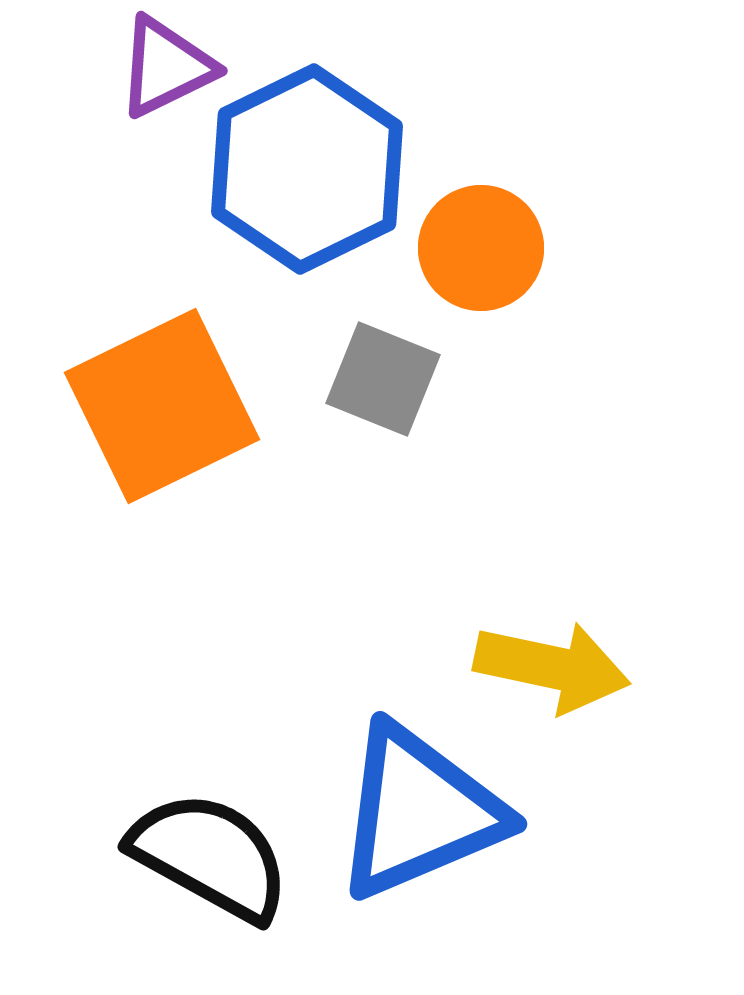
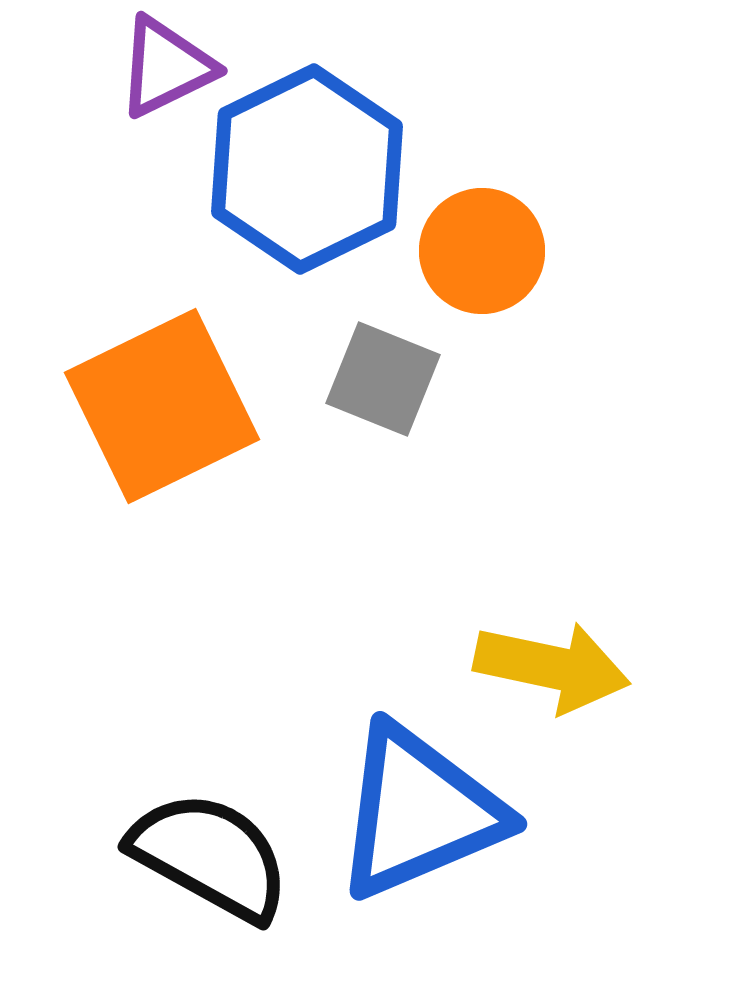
orange circle: moved 1 px right, 3 px down
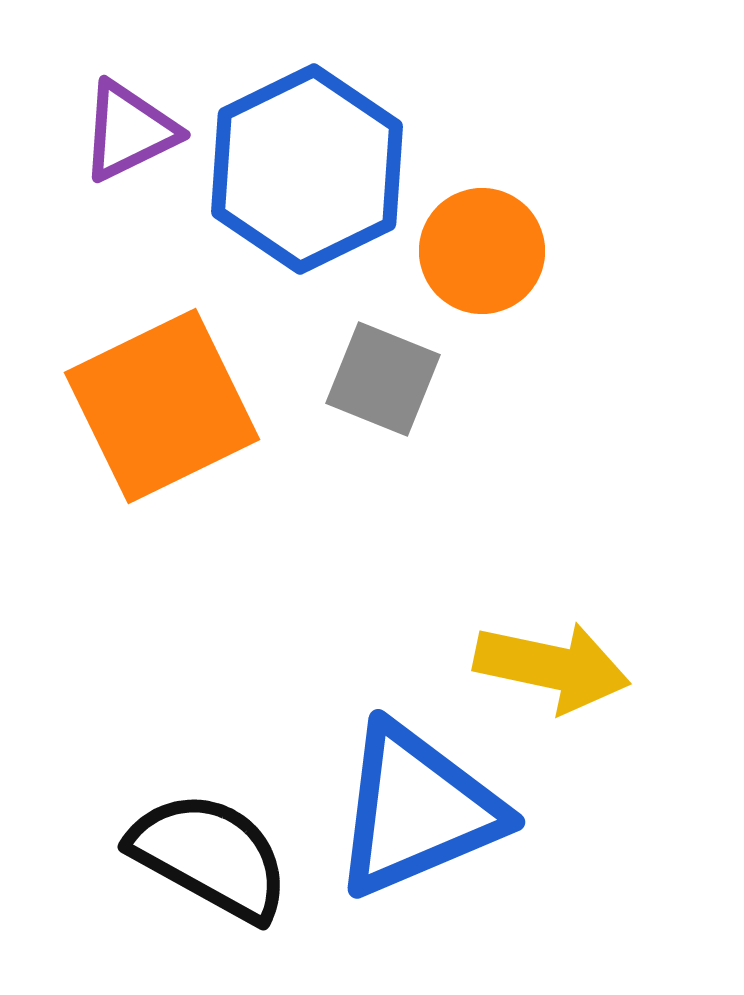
purple triangle: moved 37 px left, 64 px down
blue triangle: moved 2 px left, 2 px up
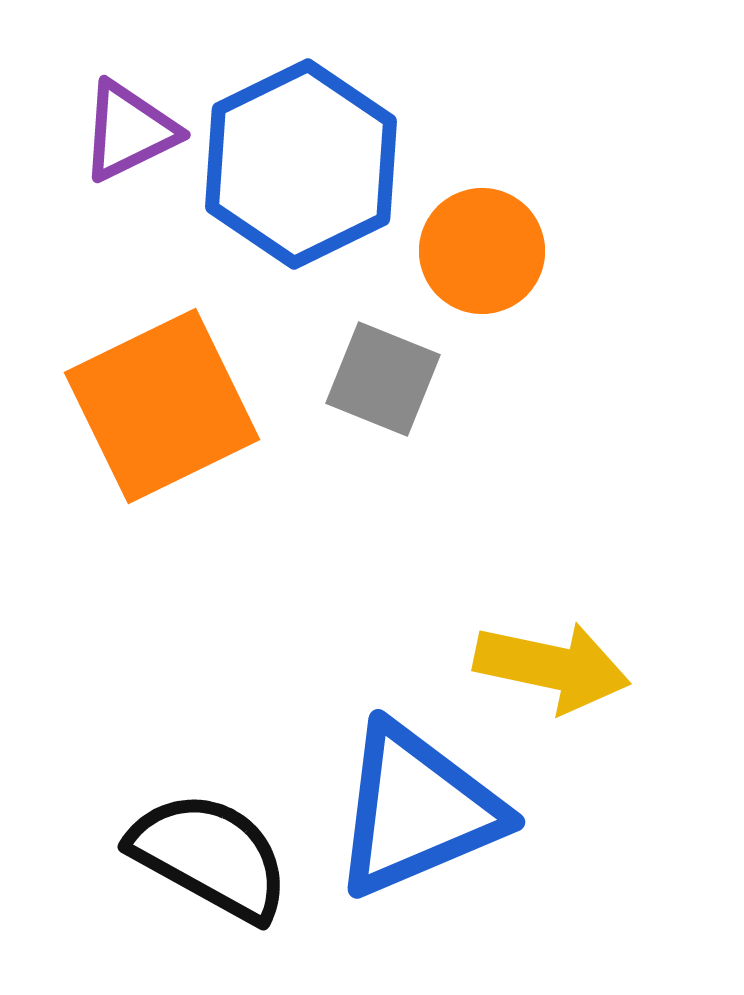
blue hexagon: moved 6 px left, 5 px up
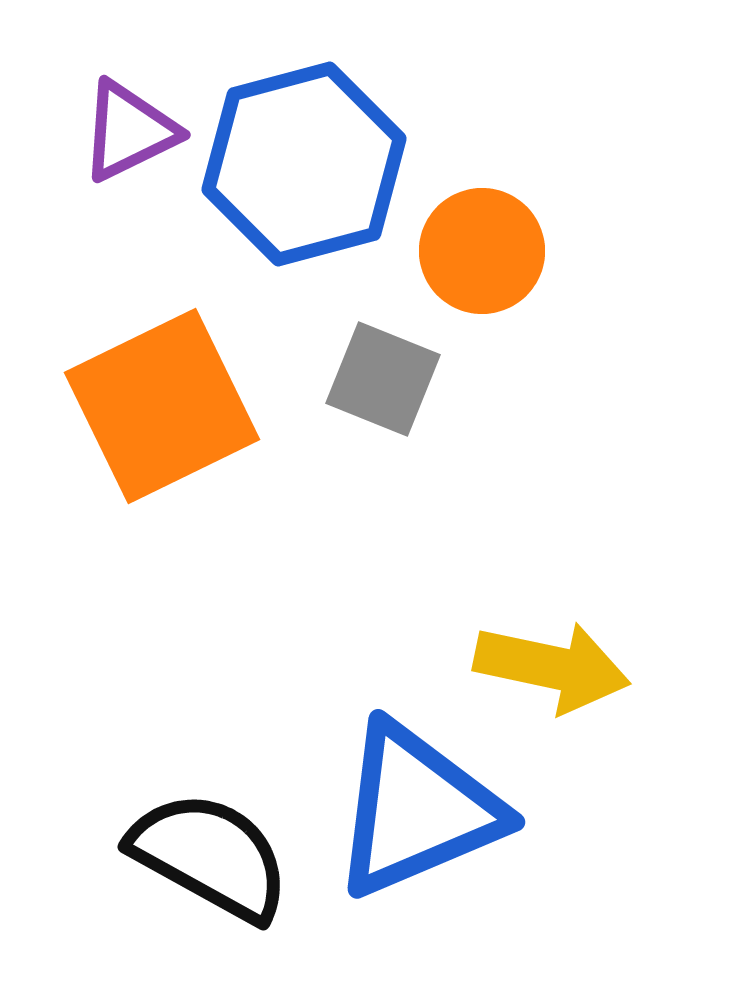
blue hexagon: moved 3 px right; rotated 11 degrees clockwise
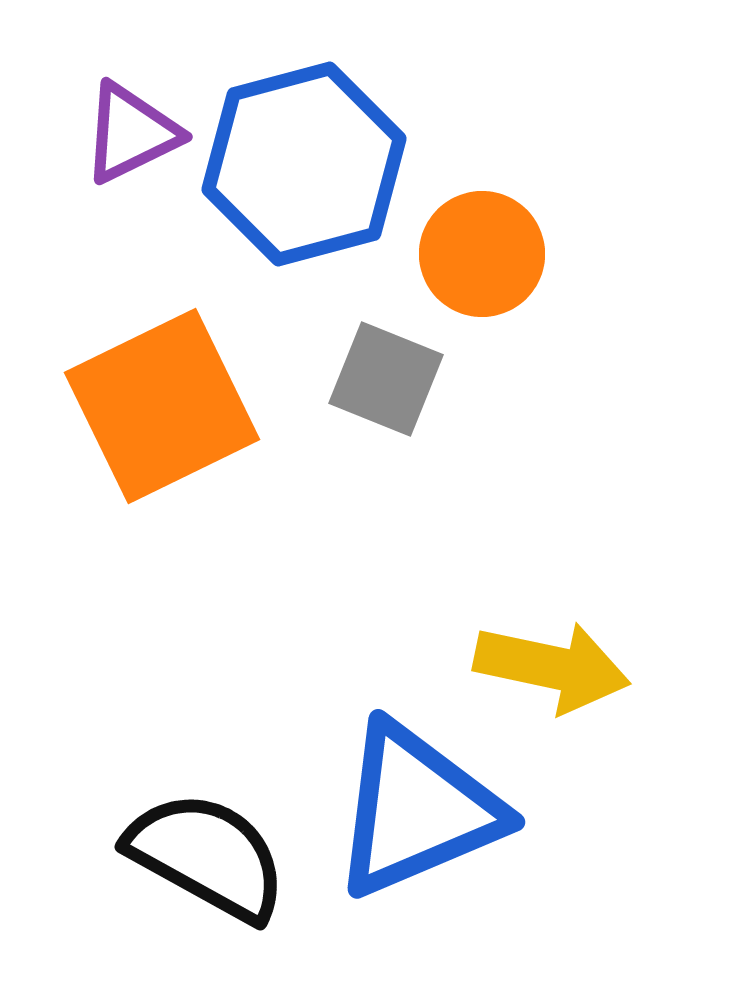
purple triangle: moved 2 px right, 2 px down
orange circle: moved 3 px down
gray square: moved 3 px right
black semicircle: moved 3 px left
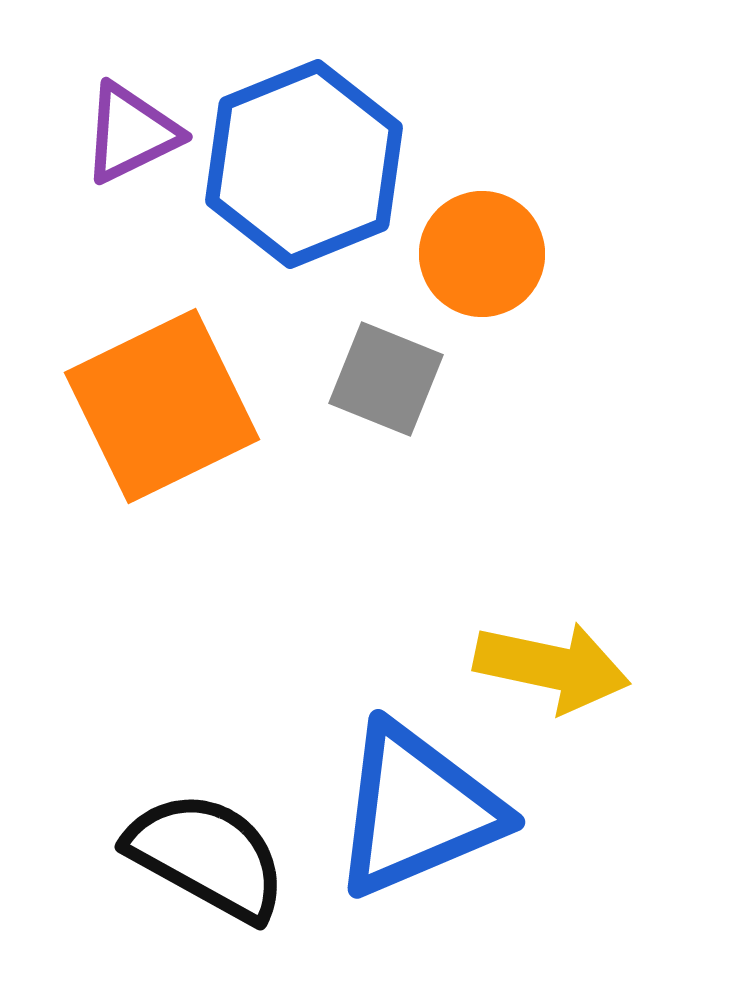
blue hexagon: rotated 7 degrees counterclockwise
